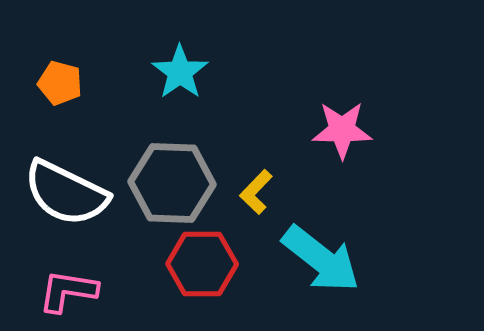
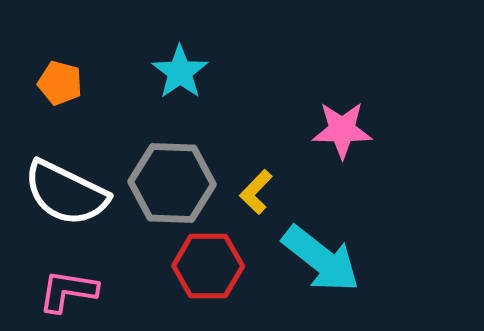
red hexagon: moved 6 px right, 2 px down
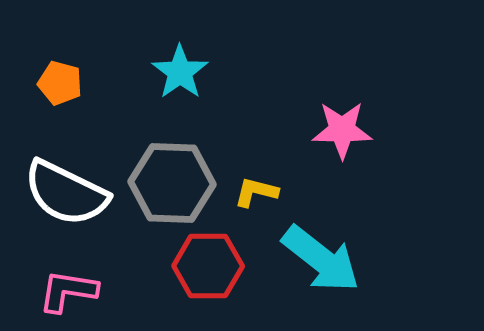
yellow L-shape: rotated 60 degrees clockwise
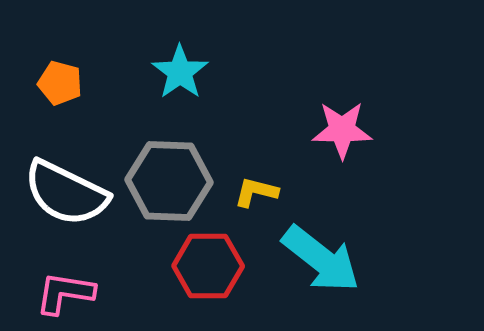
gray hexagon: moved 3 px left, 2 px up
pink L-shape: moved 3 px left, 2 px down
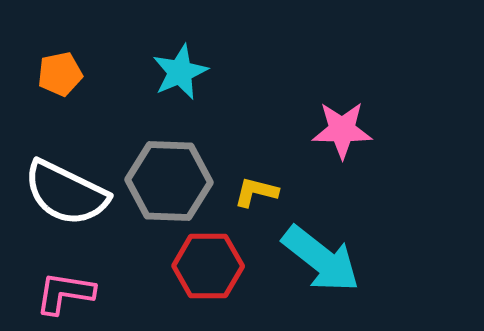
cyan star: rotated 12 degrees clockwise
orange pentagon: moved 9 px up; rotated 27 degrees counterclockwise
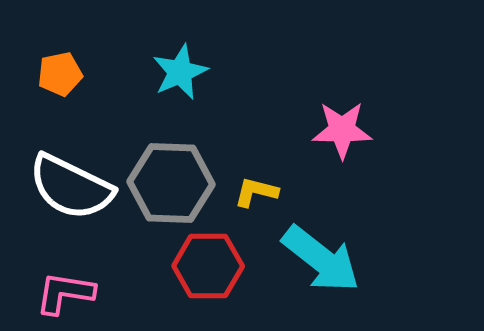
gray hexagon: moved 2 px right, 2 px down
white semicircle: moved 5 px right, 6 px up
